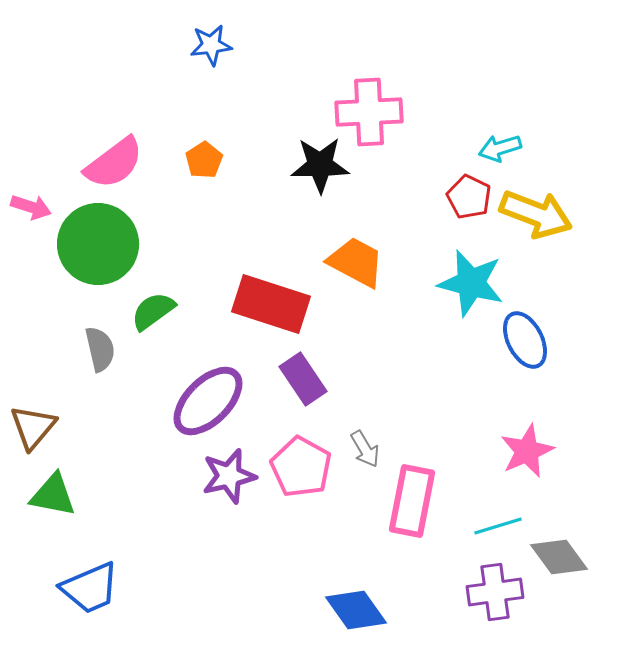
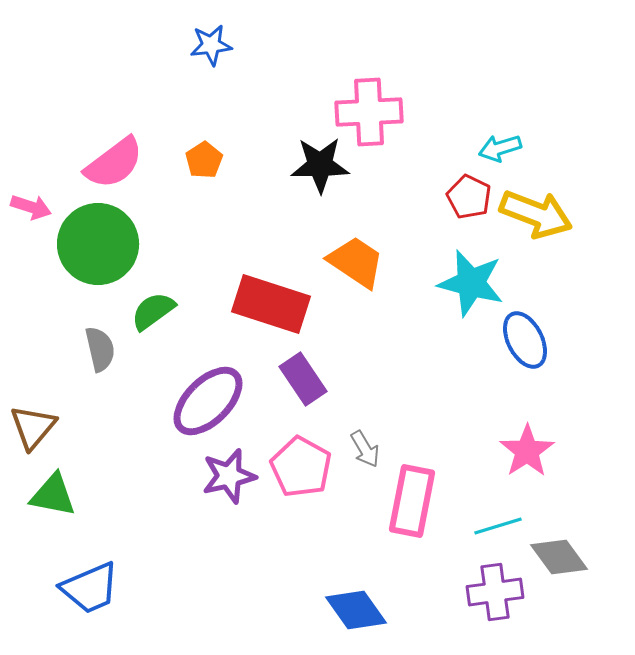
orange trapezoid: rotated 6 degrees clockwise
pink star: rotated 10 degrees counterclockwise
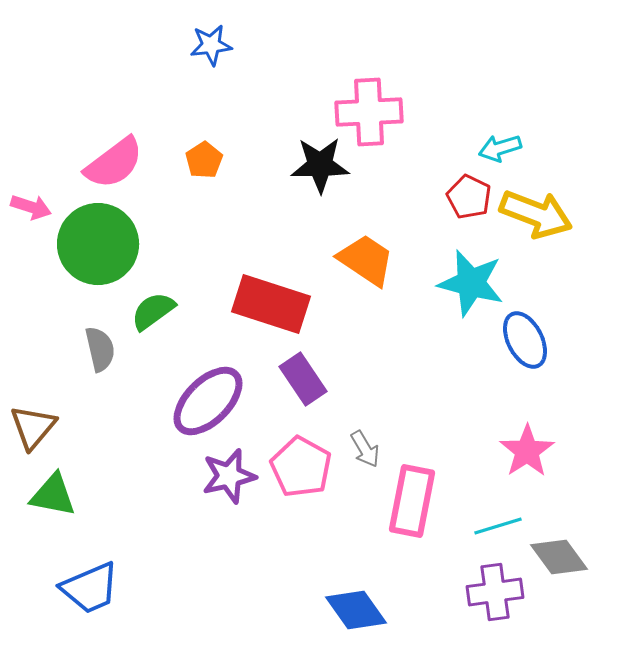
orange trapezoid: moved 10 px right, 2 px up
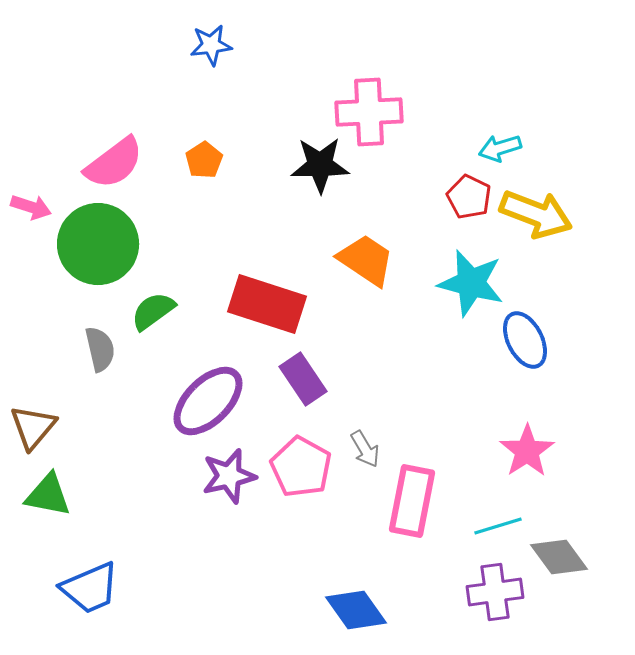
red rectangle: moved 4 px left
green triangle: moved 5 px left
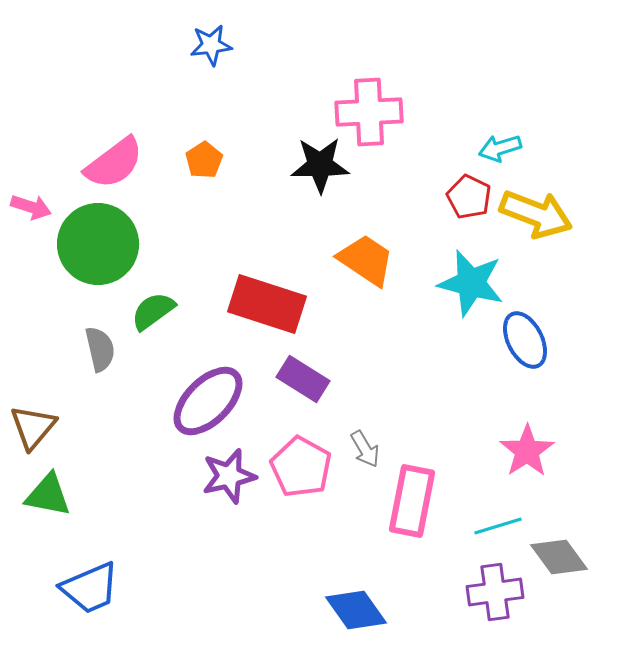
purple rectangle: rotated 24 degrees counterclockwise
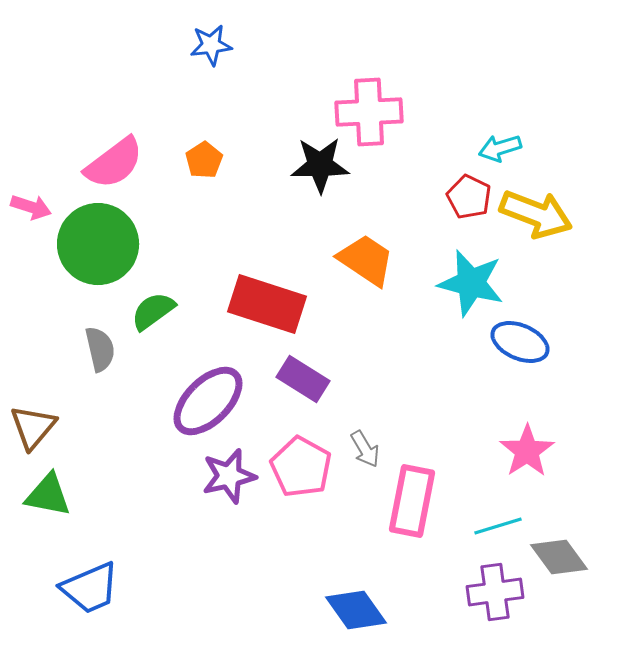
blue ellipse: moved 5 px left, 2 px down; rotated 40 degrees counterclockwise
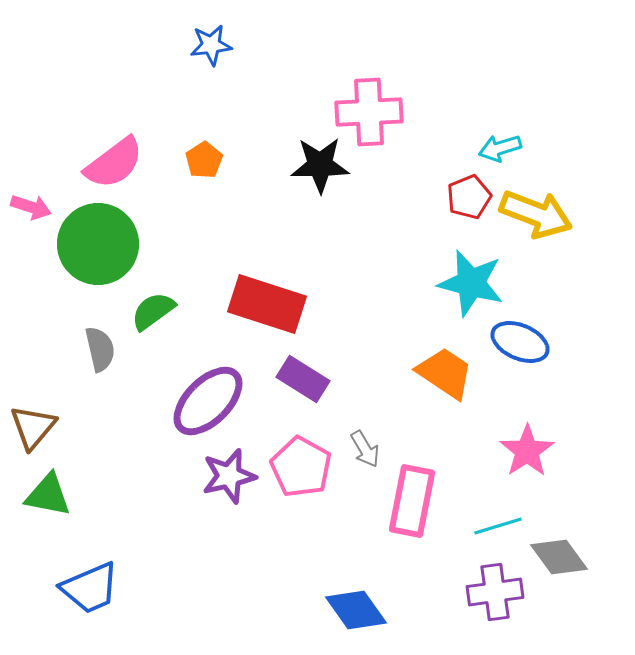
red pentagon: rotated 24 degrees clockwise
orange trapezoid: moved 79 px right, 113 px down
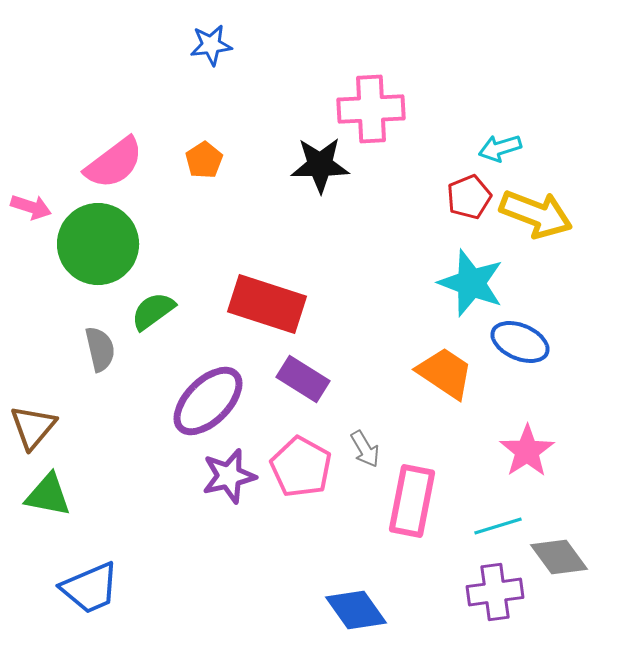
pink cross: moved 2 px right, 3 px up
cyan star: rotated 6 degrees clockwise
